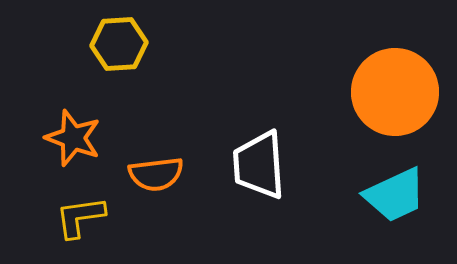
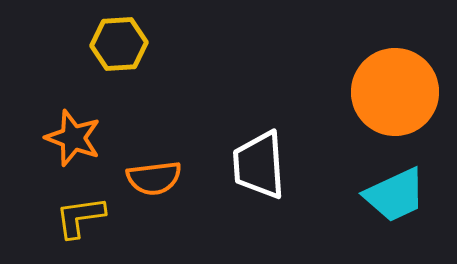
orange semicircle: moved 2 px left, 4 px down
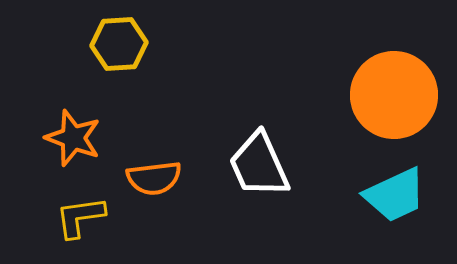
orange circle: moved 1 px left, 3 px down
white trapezoid: rotated 20 degrees counterclockwise
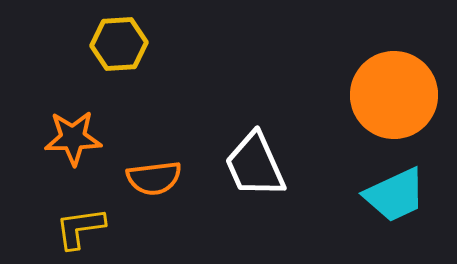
orange star: rotated 22 degrees counterclockwise
white trapezoid: moved 4 px left
yellow L-shape: moved 11 px down
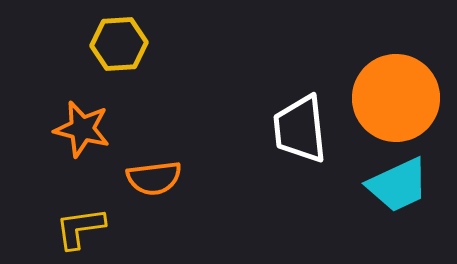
orange circle: moved 2 px right, 3 px down
orange star: moved 9 px right, 9 px up; rotated 16 degrees clockwise
white trapezoid: moved 45 px right, 36 px up; rotated 18 degrees clockwise
cyan trapezoid: moved 3 px right, 10 px up
